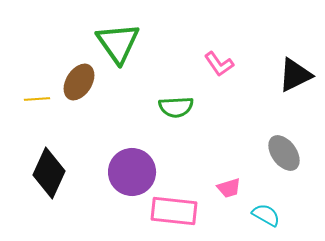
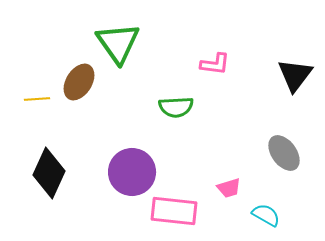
pink L-shape: moved 4 px left; rotated 48 degrees counterclockwise
black triangle: rotated 27 degrees counterclockwise
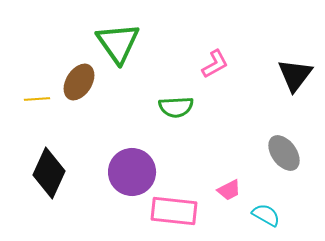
pink L-shape: rotated 36 degrees counterclockwise
pink trapezoid: moved 2 px down; rotated 10 degrees counterclockwise
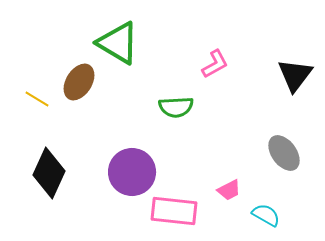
green triangle: rotated 24 degrees counterclockwise
yellow line: rotated 35 degrees clockwise
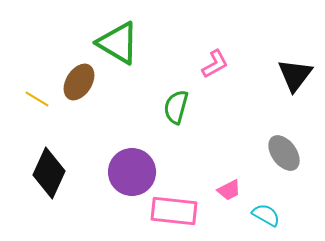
green semicircle: rotated 108 degrees clockwise
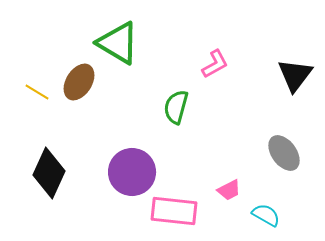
yellow line: moved 7 px up
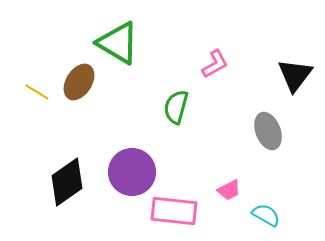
gray ellipse: moved 16 px left, 22 px up; rotated 15 degrees clockwise
black diamond: moved 18 px right, 9 px down; rotated 30 degrees clockwise
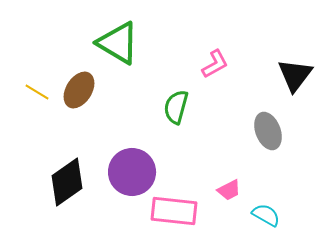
brown ellipse: moved 8 px down
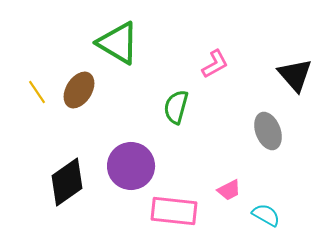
black triangle: rotated 18 degrees counterclockwise
yellow line: rotated 25 degrees clockwise
purple circle: moved 1 px left, 6 px up
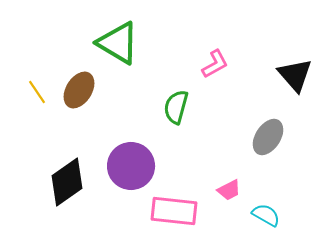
gray ellipse: moved 6 px down; rotated 54 degrees clockwise
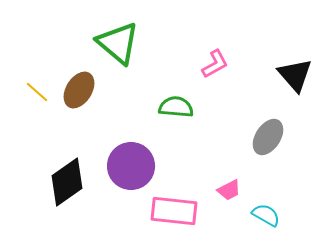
green triangle: rotated 9 degrees clockwise
yellow line: rotated 15 degrees counterclockwise
green semicircle: rotated 80 degrees clockwise
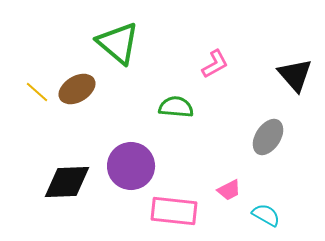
brown ellipse: moved 2 px left, 1 px up; rotated 27 degrees clockwise
black diamond: rotated 33 degrees clockwise
